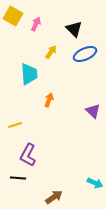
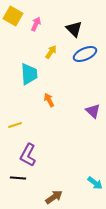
orange arrow: rotated 48 degrees counterclockwise
cyan arrow: rotated 14 degrees clockwise
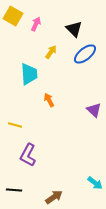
blue ellipse: rotated 15 degrees counterclockwise
purple triangle: moved 1 px right, 1 px up
yellow line: rotated 32 degrees clockwise
black line: moved 4 px left, 12 px down
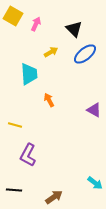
yellow arrow: rotated 24 degrees clockwise
purple triangle: rotated 14 degrees counterclockwise
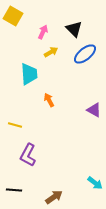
pink arrow: moved 7 px right, 8 px down
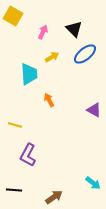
yellow arrow: moved 1 px right, 5 px down
cyan arrow: moved 2 px left
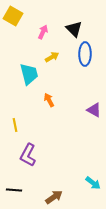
blue ellipse: rotated 50 degrees counterclockwise
cyan trapezoid: rotated 10 degrees counterclockwise
yellow line: rotated 64 degrees clockwise
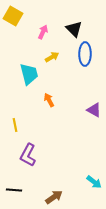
cyan arrow: moved 1 px right, 1 px up
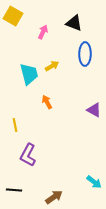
black triangle: moved 6 px up; rotated 24 degrees counterclockwise
yellow arrow: moved 9 px down
orange arrow: moved 2 px left, 2 px down
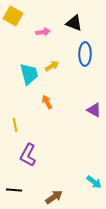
pink arrow: rotated 56 degrees clockwise
